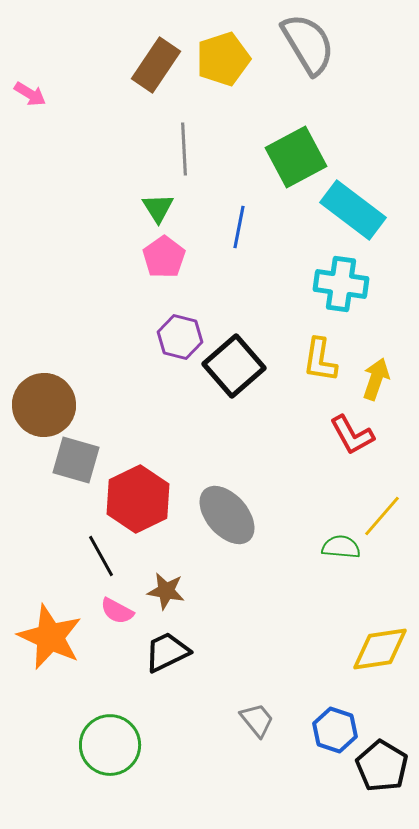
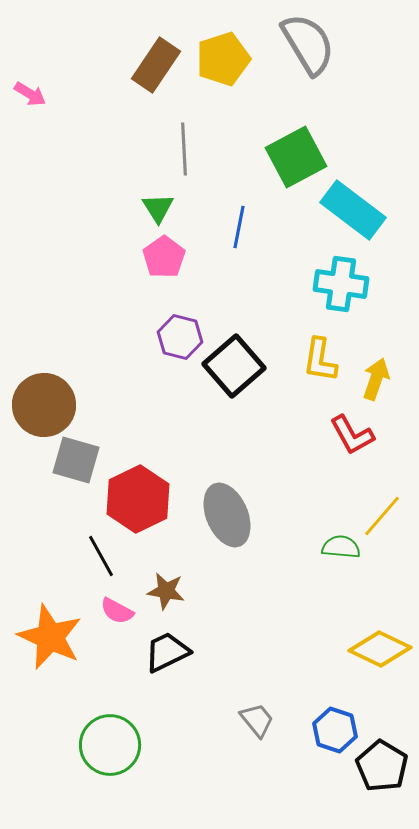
gray ellipse: rotated 18 degrees clockwise
yellow diamond: rotated 34 degrees clockwise
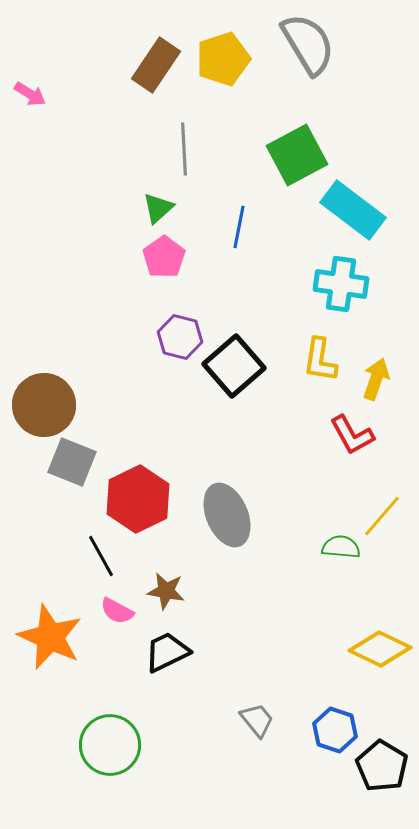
green square: moved 1 px right, 2 px up
green triangle: rotated 20 degrees clockwise
gray square: moved 4 px left, 2 px down; rotated 6 degrees clockwise
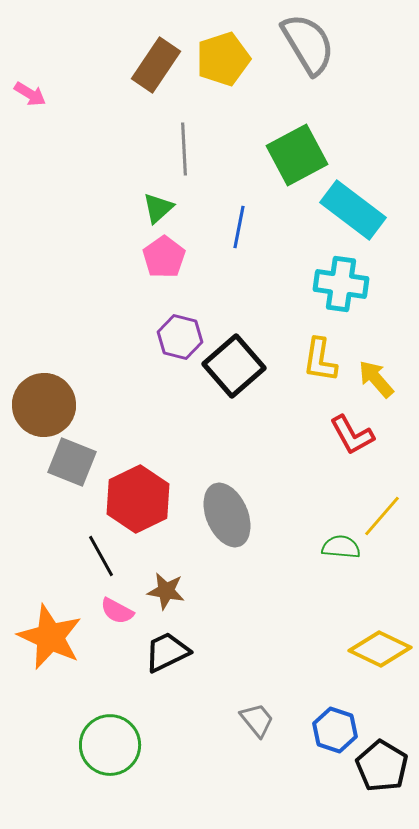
yellow arrow: rotated 60 degrees counterclockwise
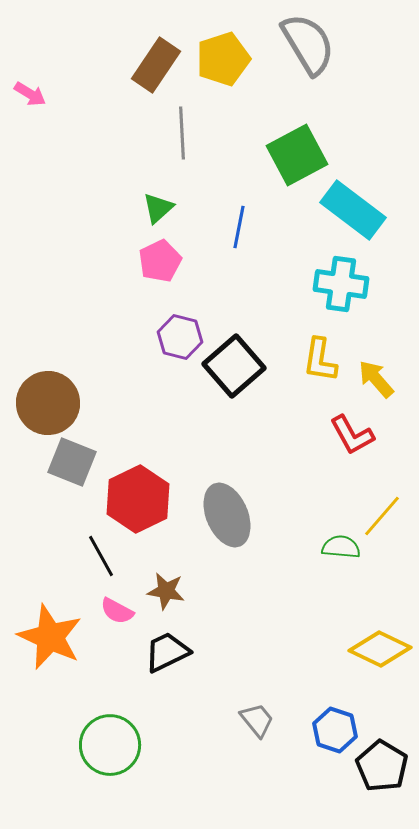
gray line: moved 2 px left, 16 px up
pink pentagon: moved 4 px left, 4 px down; rotated 9 degrees clockwise
brown circle: moved 4 px right, 2 px up
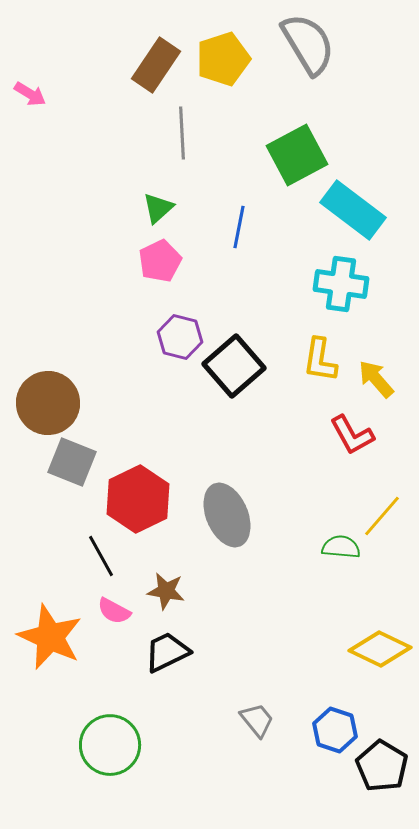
pink semicircle: moved 3 px left
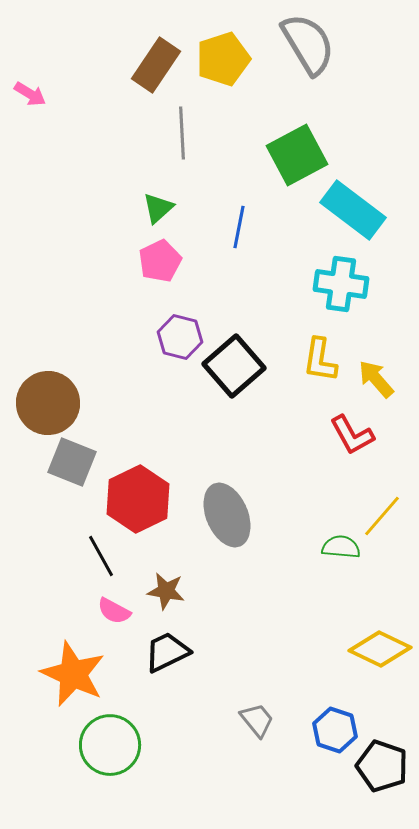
orange star: moved 23 px right, 37 px down
black pentagon: rotated 12 degrees counterclockwise
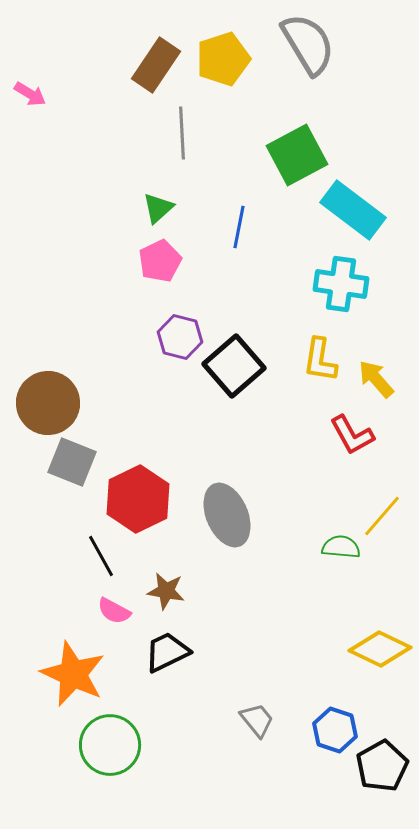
black pentagon: rotated 24 degrees clockwise
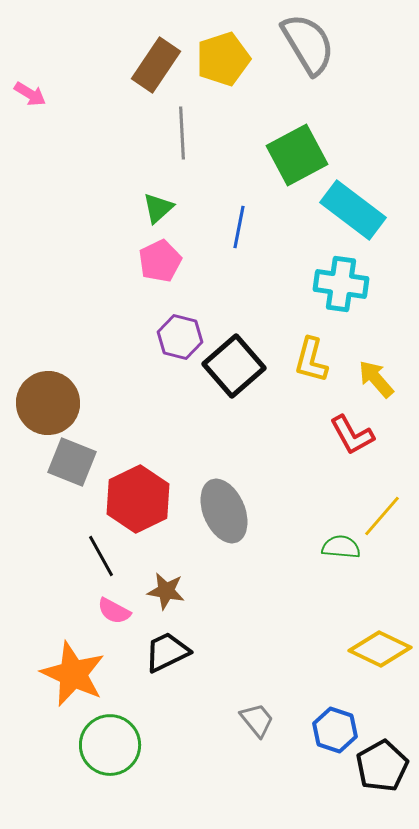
yellow L-shape: moved 9 px left; rotated 6 degrees clockwise
gray ellipse: moved 3 px left, 4 px up
